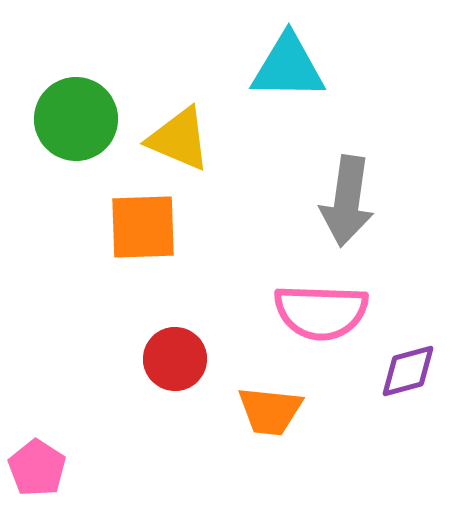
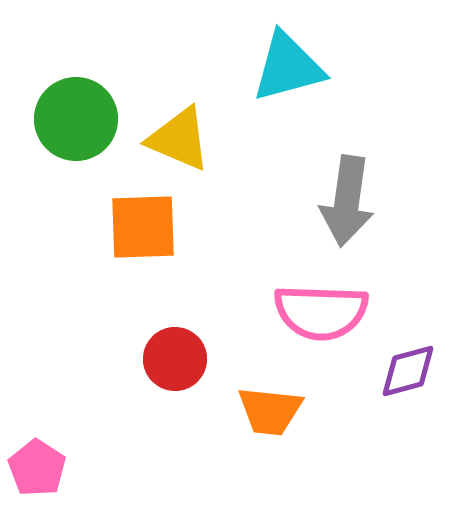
cyan triangle: rotated 16 degrees counterclockwise
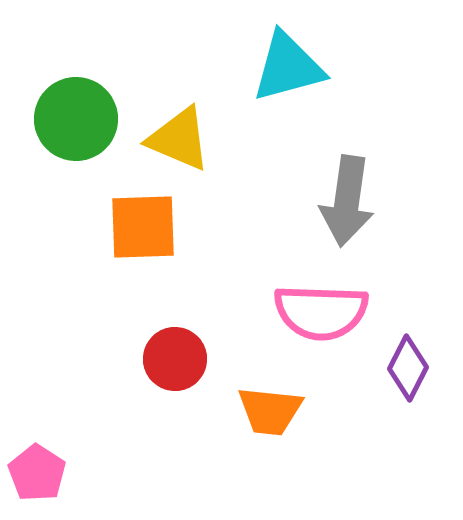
purple diamond: moved 3 px up; rotated 48 degrees counterclockwise
pink pentagon: moved 5 px down
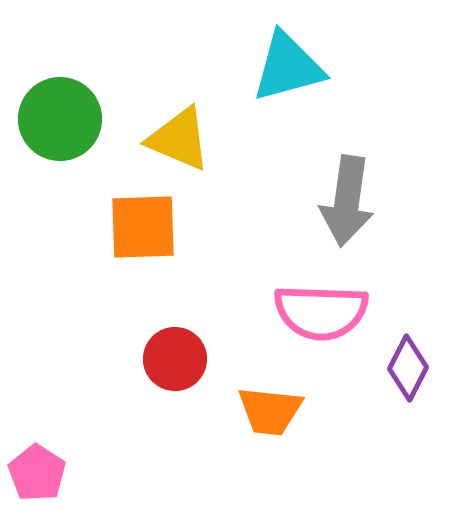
green circle: moved 16 px left
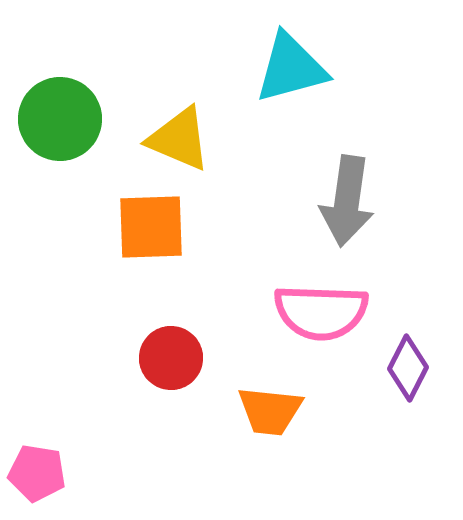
cyan triangle: moved 3 px right, 1 px down
orange square: moved 8 px right
red circle: moved 4 px left, 1 px up
pink pentagon: rotated 24 degrees counterclockwise
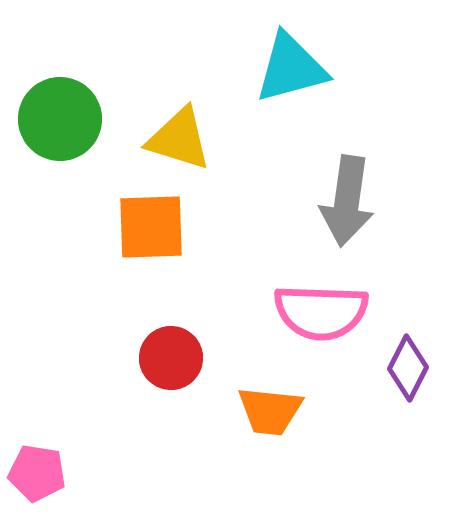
yellow triangle: rotated 6 degrees counterclockwise
